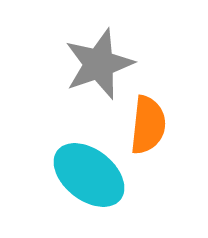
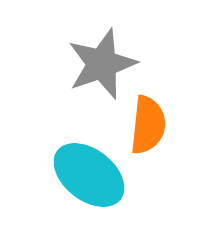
gray star: moved 3 px right
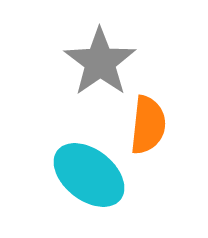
gray star: moved 2 px left, 2 px up; rotated 16 degrees counterclockwise
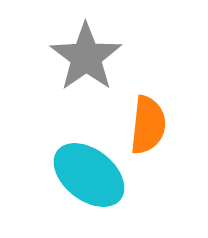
gray star: moved 14 px left, 5 px up
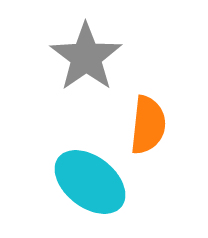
cyan ellipse: moved 1 px right, 7 px down
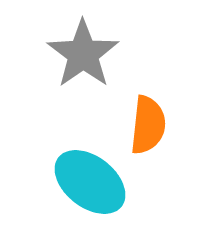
gray star: moved 3 px left, 3 px up
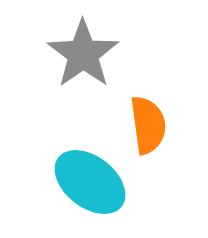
orange semicircle: rotated 14 degrees counterclockwise
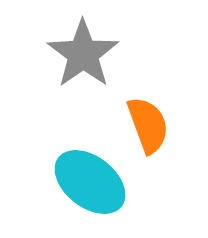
orange semicircle: rotated 12 degrees counterclockwise
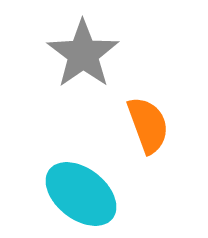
cyan ellipse: moved 9 px left, 12 px down
